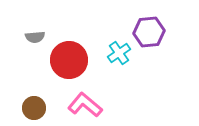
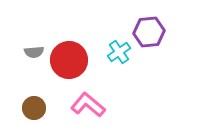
gray semicircle: moved 1 px left, 15 px down
cyan cross: moved 1 px up
pink L-shape: moved 3 px right
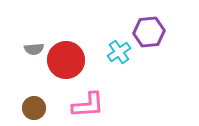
gray semicircle: moved 3 px up
red circle: moved 3 px left
pink L-shape: rotated 136 degrees clockwise
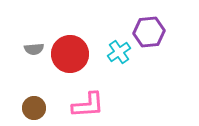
red circle: moved 4 px right, 6 px up
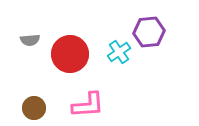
gray semicircle: moved 4 px left, 9 px up
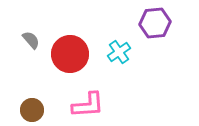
purple hexagon: moved 6 px right, 9 px up
gray semicircle: moved 1 px right; rotated 126 degrees counterclockwise
brown circle: moved 2 px left, 2 px down
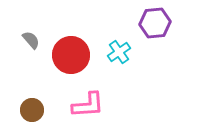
red circle: moved 1 px right, 1 px down
